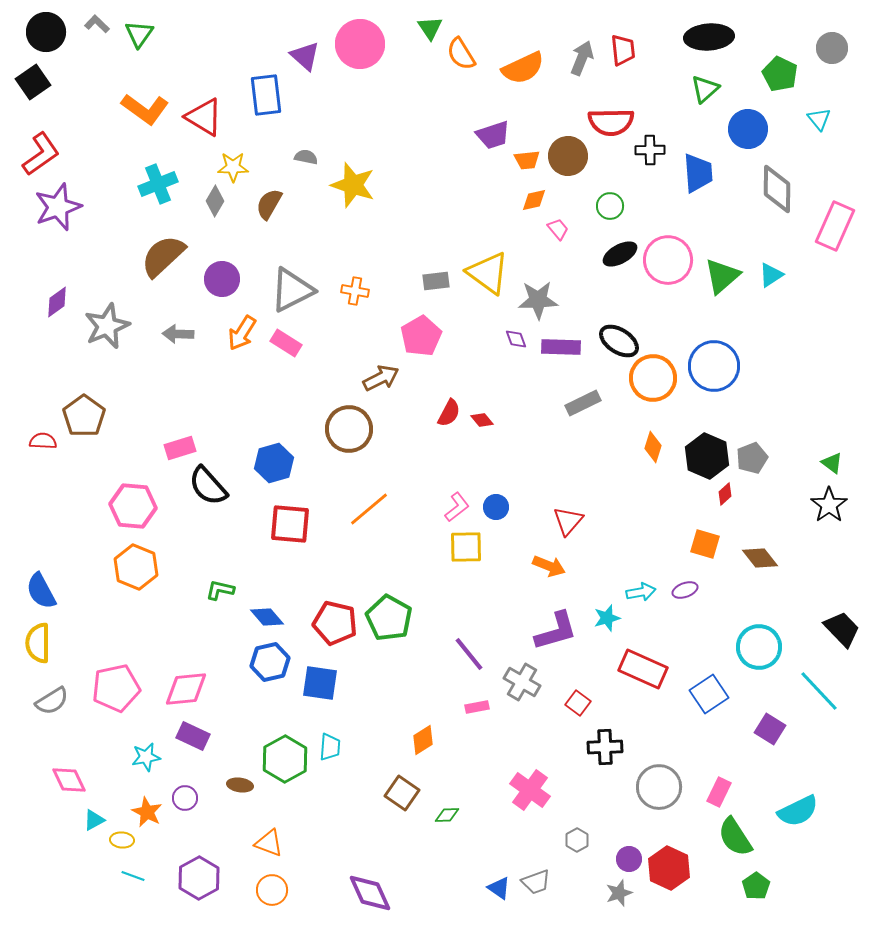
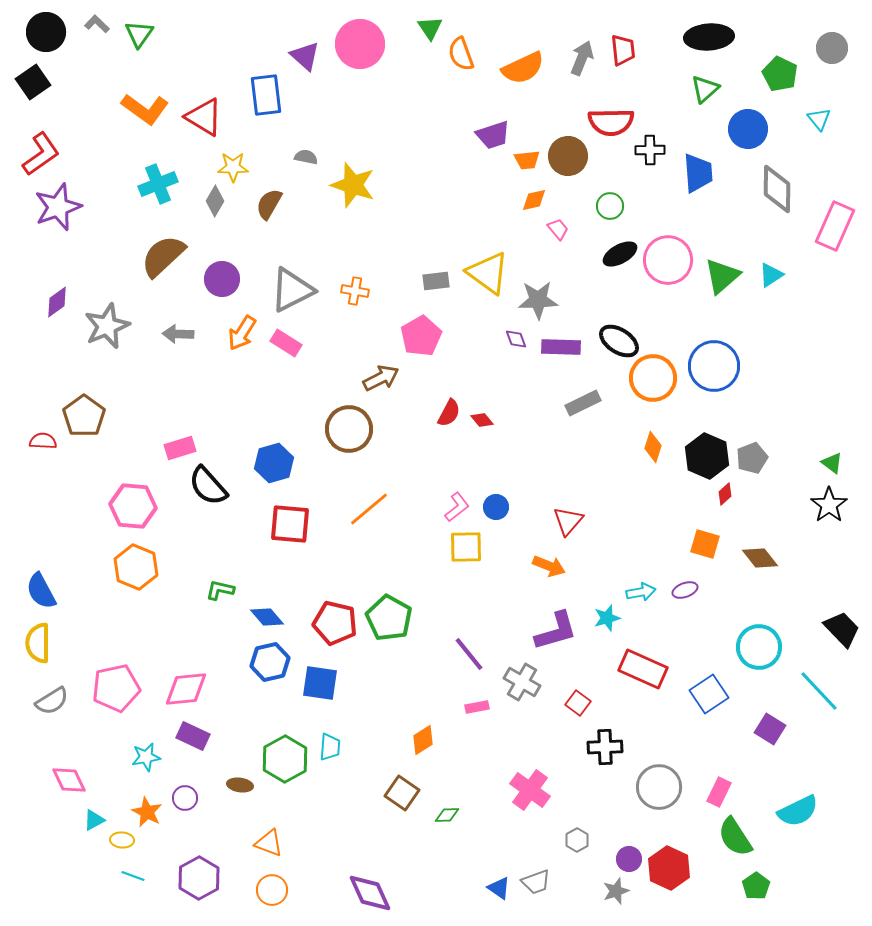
orange semicircle at (461, 54): rotated 12 degrees clockwise
gray star at (619, 893): moved 3 px left, 2 px up
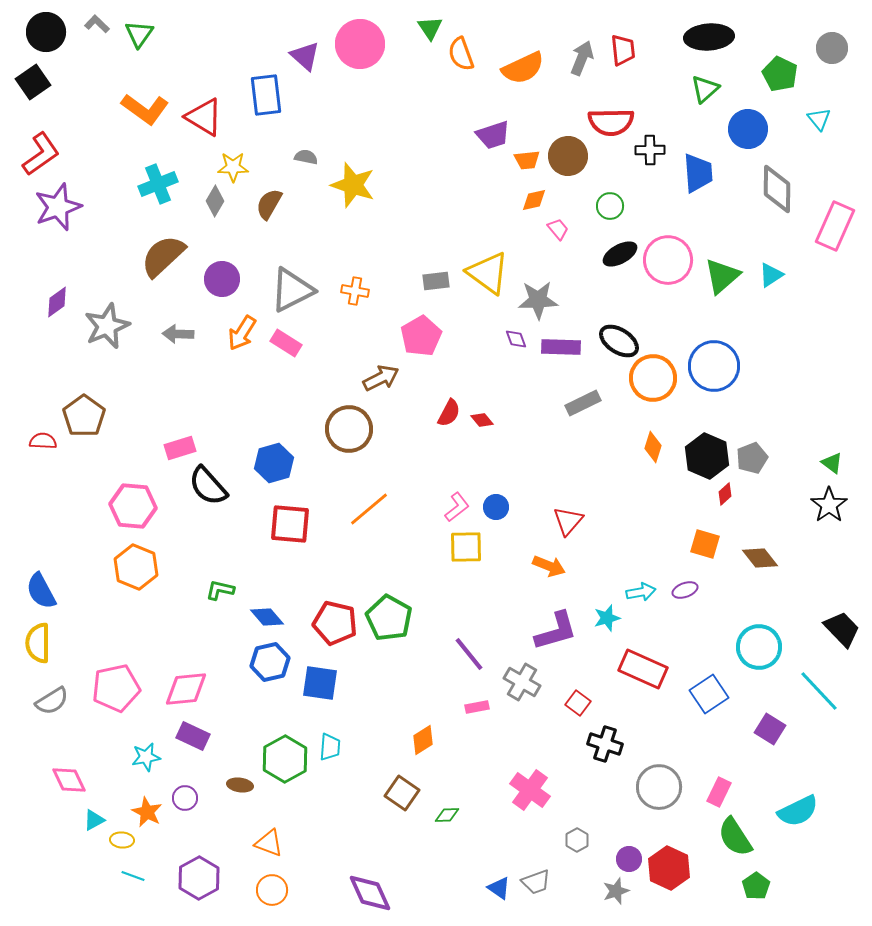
black cross at (605, 747): moved 3 px up; rotated 20 degrees clockwise
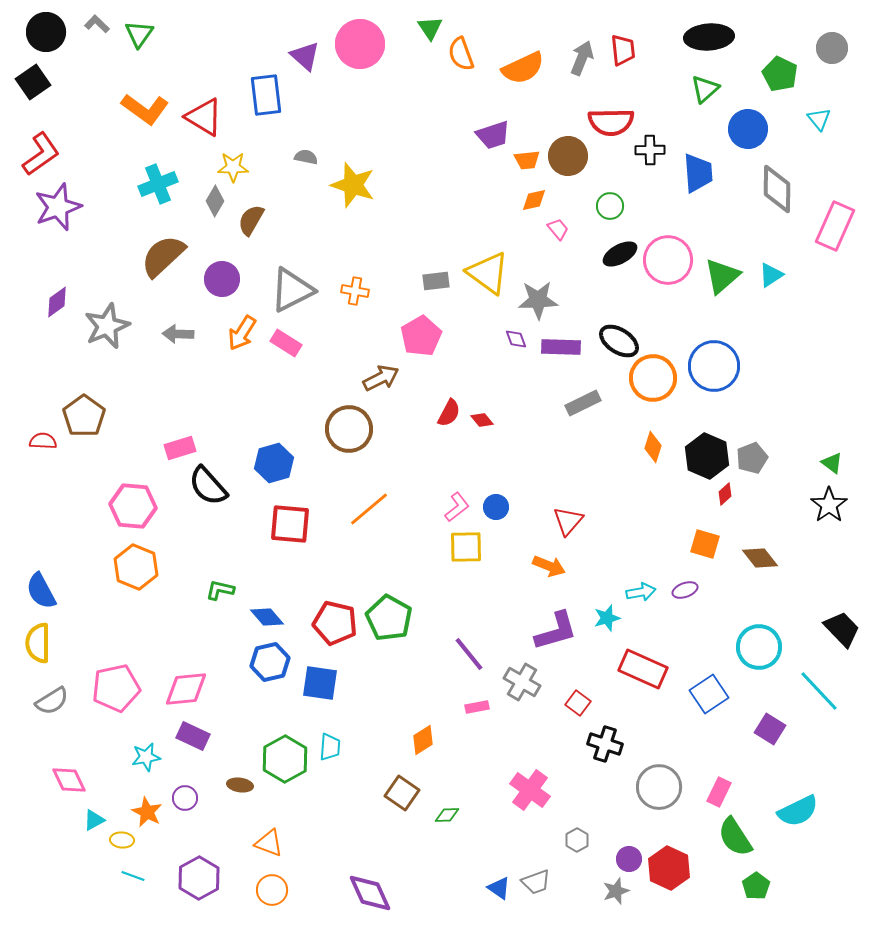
brown semicircle at (269, 204): moved 18 px left, 16 px down
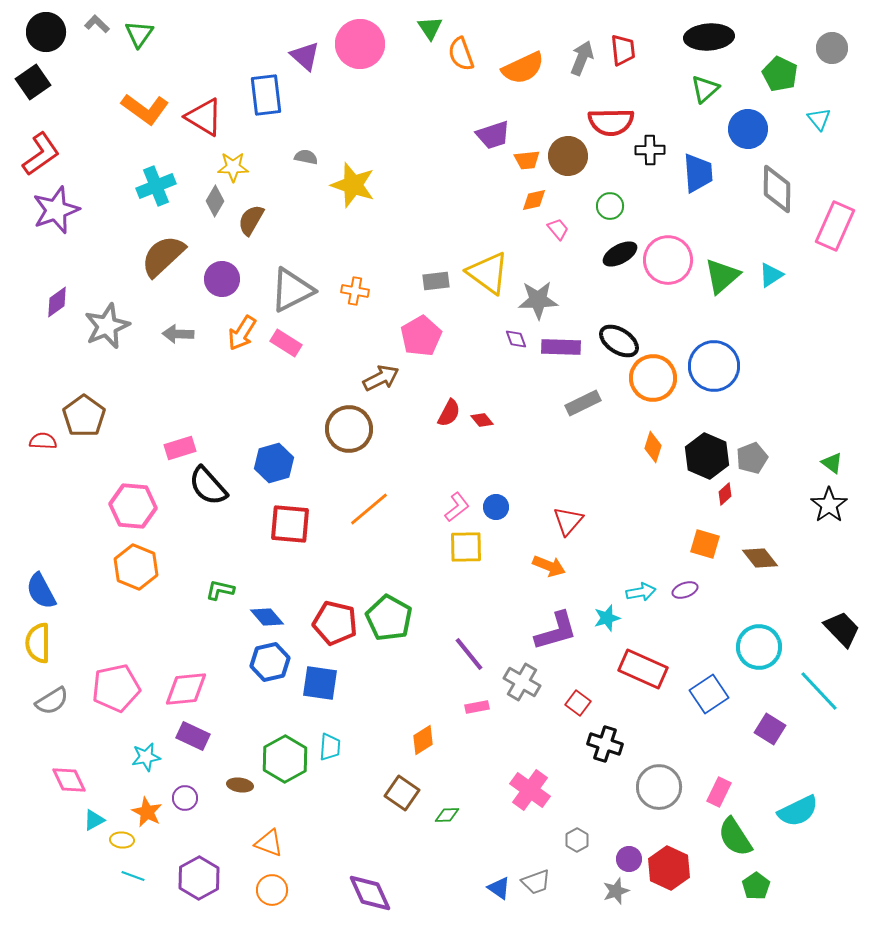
cyan cross at (158, 184): moved 2 px left, 2 px down
purple star at (58, 207): moved 2 px left, 3 px down
